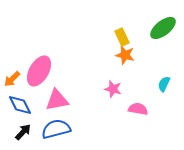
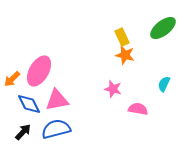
blue diamond: moved 9 px right, 1 px up
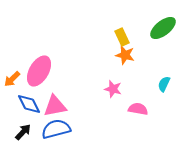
pink triangle: moved 2 px left, 6 px down
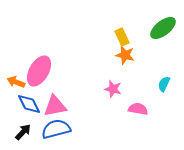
orange arrow: moved 4 px right, 3 px down; rotated 66 degrees clockwise
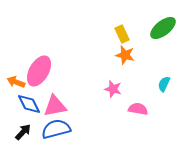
yellow rectangle: moved 3 px up
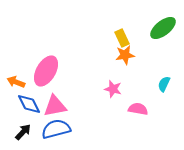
yellow rectangle: moved 4 px down
orange star: rotated 24 degrees counterclockwise
pink ellipse: moved 7 px right
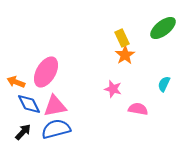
orange star: rotated 24 degrees counterclockwise
pink ellipse: moved 1 px down
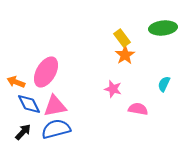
green ellipse: rotated 32 degrees clockwise
yellow rectangle: rotated 12 degrees counterclockwise
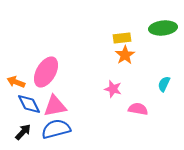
yellow rectangle: rotated 60 degrees counterclockwise
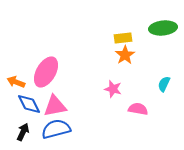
yellow rectangle: moved 1 px right
black arrow: rotated 18 degrees counterclockwise
